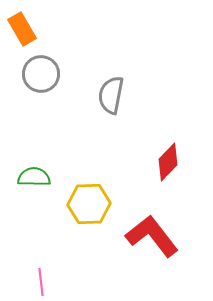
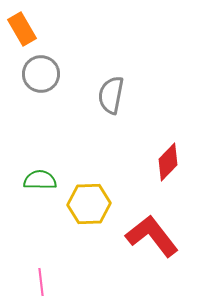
green semicircle: moved 6 px right, 3 px down
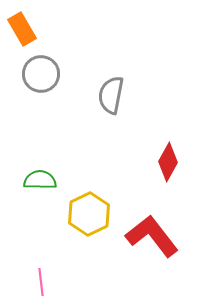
red diamond: rotated 15 degrees counterclockwise
yellow hexagon: moved 10 px down; rotated 24 degrees counterclockwise
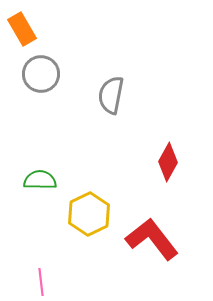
red L-shape: moved 3 px down
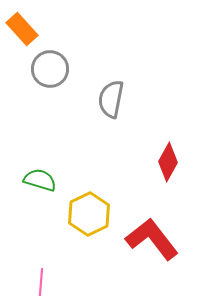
orange rectangle: rotated 12 degrees counterclockwise
gray circle: moved 9 px right, 5 px up
gray semicircle: moved 4 px down
green semicircle: rotated 16 degrees clockwise
pink line: rotated 12 degrees clockwise
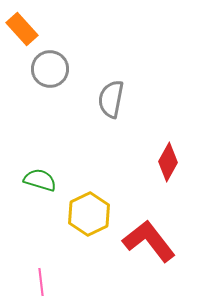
red L-shape: moved 3 px left, 2 px down
pink line: rotated 12 degrees counterclockwise
